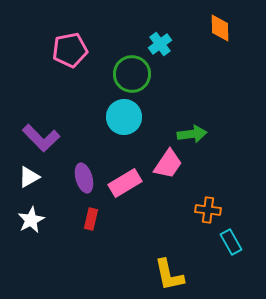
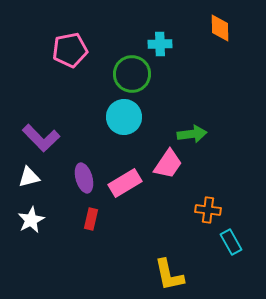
cyan cross: rotated 35 degrees clockwise
white triangle: rotated 15 degrees clockwise
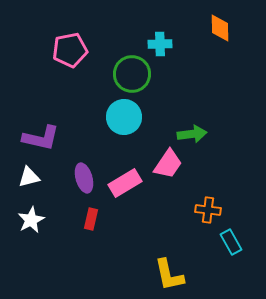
purple L-shape: rotated 33 degrees counterclockwise
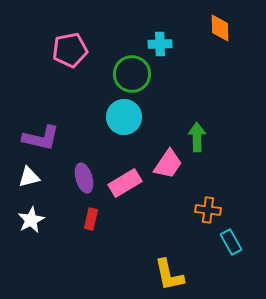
green arrow: moved 5 px right, 3 px down; rotated 84 degrees counterclockwise
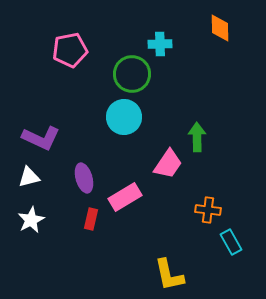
purple L-shape: rotated 12 degrees clockwise
pink rectangle: moved 14 px down
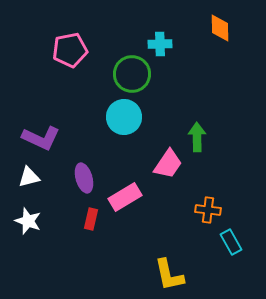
white star: moved 3 px left, 1 px down; rotated 24 degrees counterclockwise
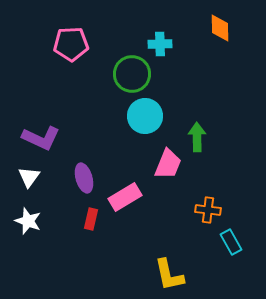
pink pentagon: moved 1 px right, 6 px up; rotated 8 degrees clockwise
cyan circle: moved 21 px right, 1 px up
pink trapezoid: rotated 12 degrees counterclockwise
white triangle: rotated 40 degrees counterclockwise
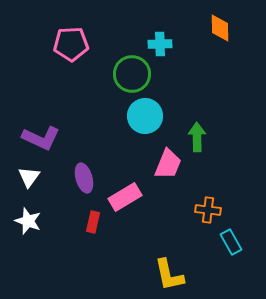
red rectangle: moved 2 px right, 3 px down
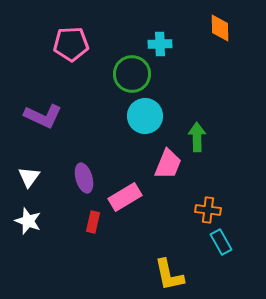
purple L-shape: moved 2 px right, 22 px up
cyan rectangle: moved 10 px left
